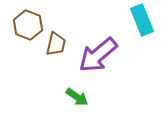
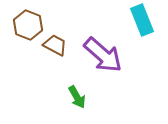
brown trapezoid: moved 1 px left, 1 px down; rotated 75 degrees counterclockwise
purple arrow: moved 5 px right; rotated 99 degrees counterclockwise
green arrow: rotated 25 degrees clockwise
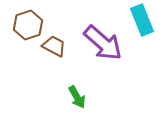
brown hexagon: rotated 20 degrees clockwise
brown trapezoid: moved 1 px left, 1 px down
purple arrow: moved 12 px up
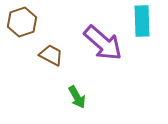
cyan rectangle: moved 1 px down; rotated 20 degrees clockwise
brown hexagon: moved 6 px left, 3 px up
brown trapezoid: moved 3 px left, 9 px down
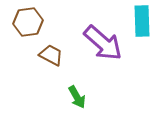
brown hexagon: moved 6 px right; rotated 12 degrees clockwise
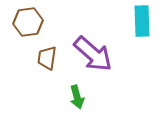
purple arrow: moved 10 px left, 11 px down
brown trapezoid: moved 4 px left, 3 px down; rotated 110 degrees counterclockwise
green arrow: rotated 15 degrees clockwise
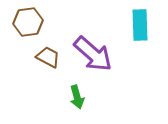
cyan rectangle: moved 2 px left, 4 px down
brown trapezoid: moved 1 px right, 1 px up; rotated 110 degrees clockwise
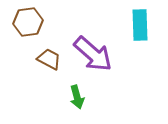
brown trapezoid: moved 1 px right, 2 px down
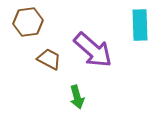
purple arrow: moved 4 px up
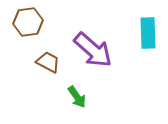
cyan rectangle: moved 8 px right, 8 px down
brown trapezoid: moved 1 px left, 3 px down
green arrow: rotated 20 degrees counterclockwise
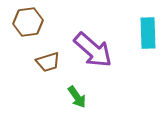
brown trapezoid: rotated 135 degrees clockwise
